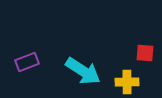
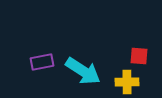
red square: moved 6 px left, 3 px down
purple rectangle: moved 15 px right; rotated 10 degrees clockwise
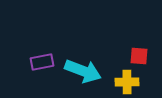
cyan arrow: rotated 12 degrees counterclockwise
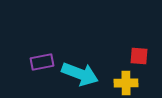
cyan arrow: moved 3 px left, 3 px down
yellow cross: moved 1 px left, 1 px down
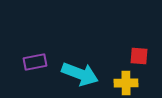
purple rectangle: moved 7 px left
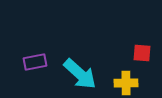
red square: moved 3 px right, 3 px up
cyan arrow: rotated 21 degrees clockwise
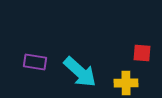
purple rectangle: rotated 20 degrees clockwise
cyan arrow: moved 2 px up
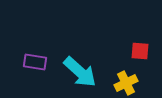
red square: moved 2 px left, 2 px up
yellow cross: rotated 25 degrees counterclockwise
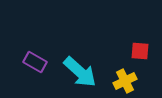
purple rectangle: rotated 20 degrees clockwise
yellow cross: moved 1 px left, 2 px up
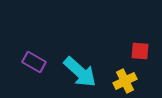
purple rectangle: moved 1 px left
